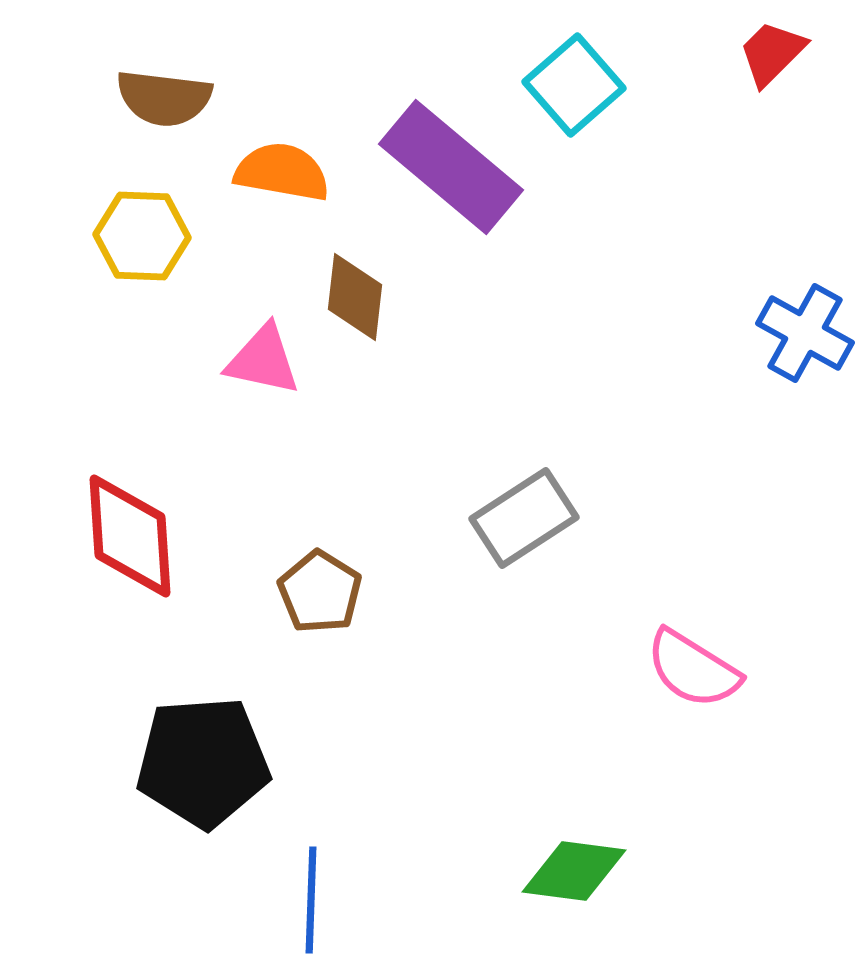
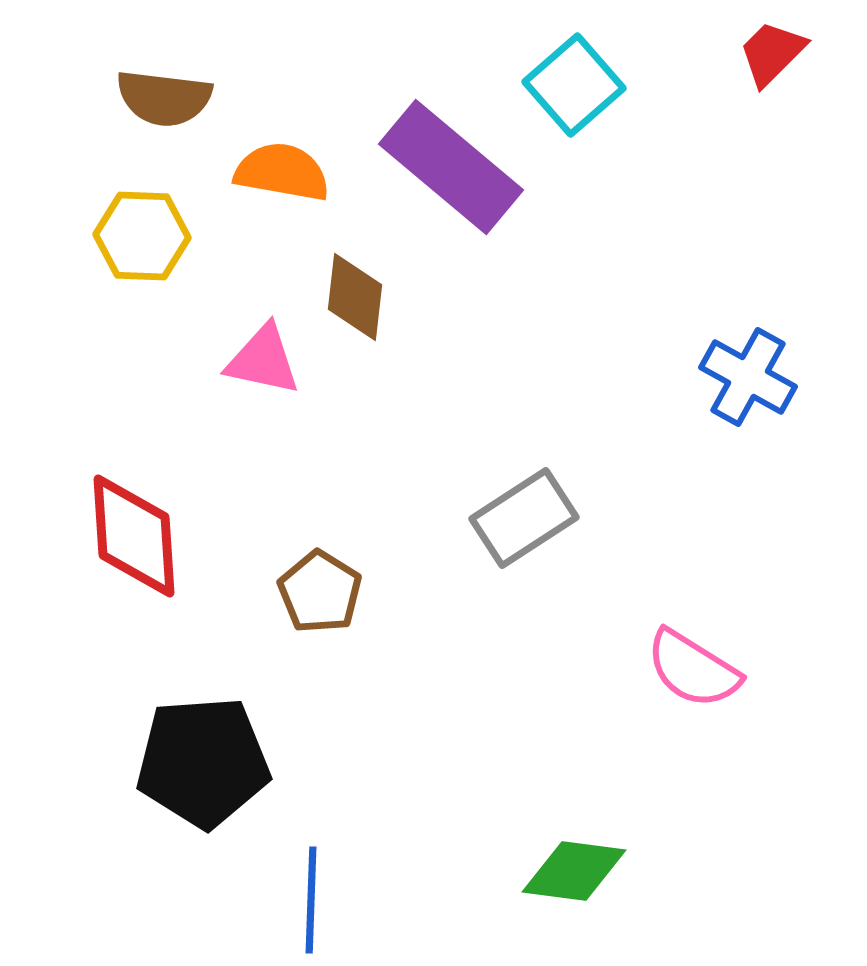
blue cross: moved 57 px left, 44 px down
red diamond: moved 4 px right
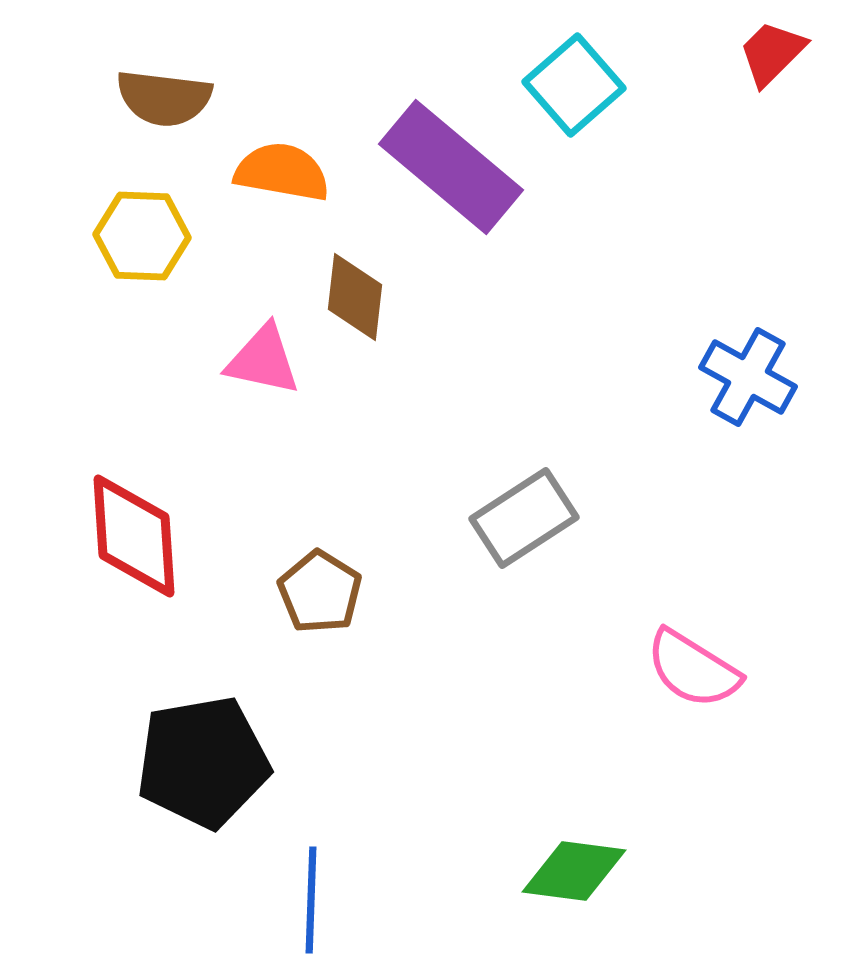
black pentagon: rotated 6 degrees counterclockwise
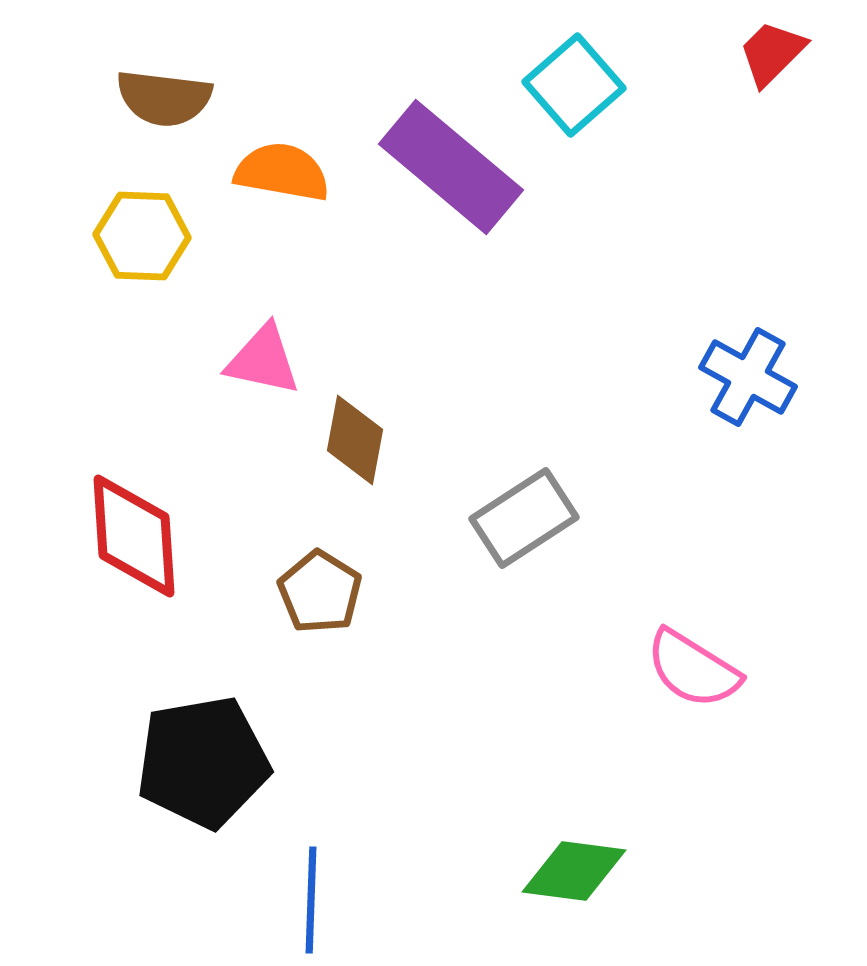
brown diamond: moved 143 px down; rotated 4 degrees clockwise
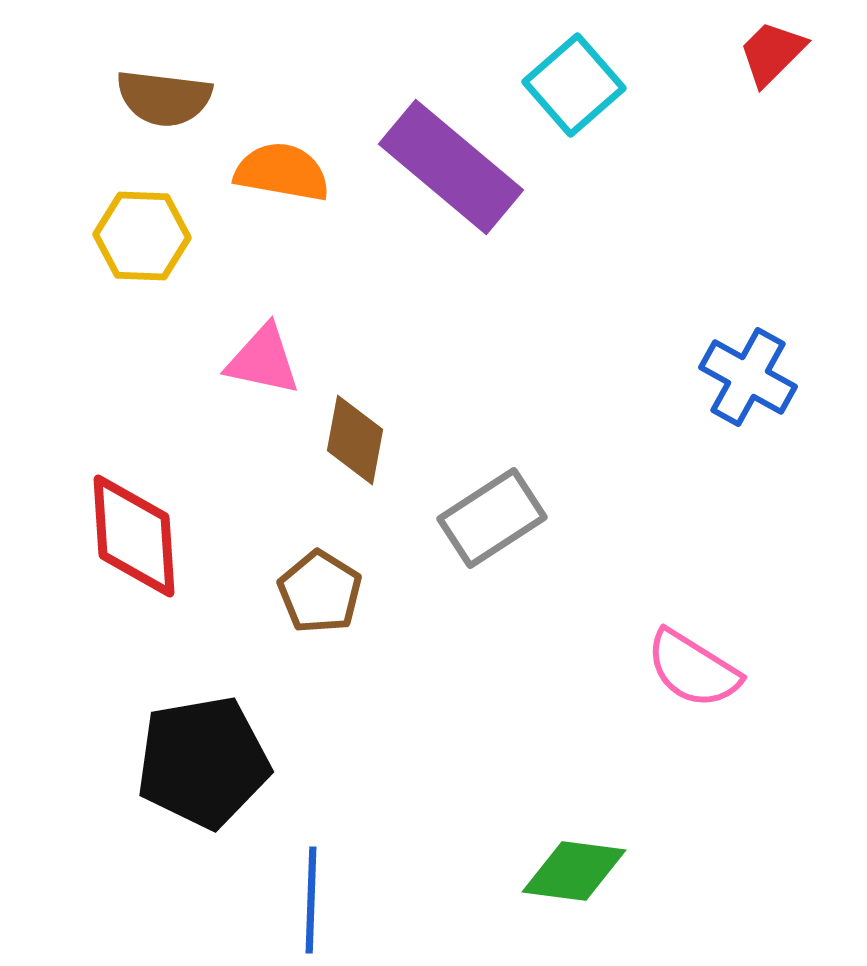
gray rectangle: moved 32 px left
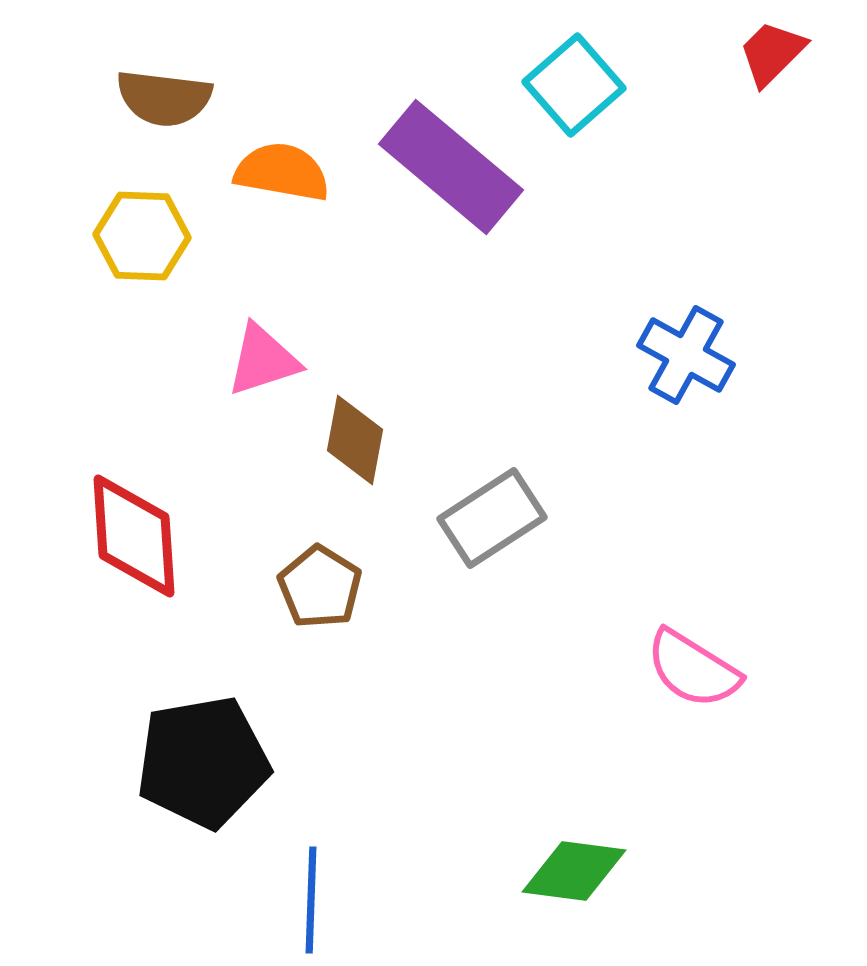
pink triangle: rotated 30 degrees counterclockwise
blue cross: moved 62 px left, 22 px up
brown pentagon: moved 5 px up
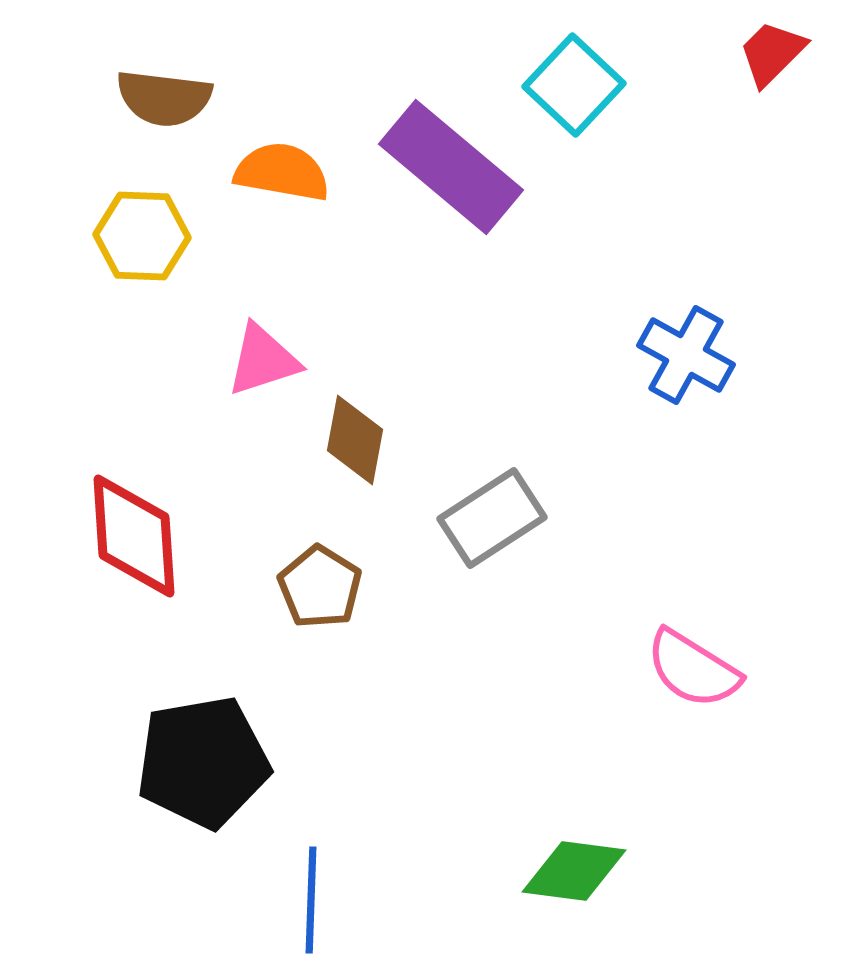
cyan square: rotated 6 degrees counterclockwise
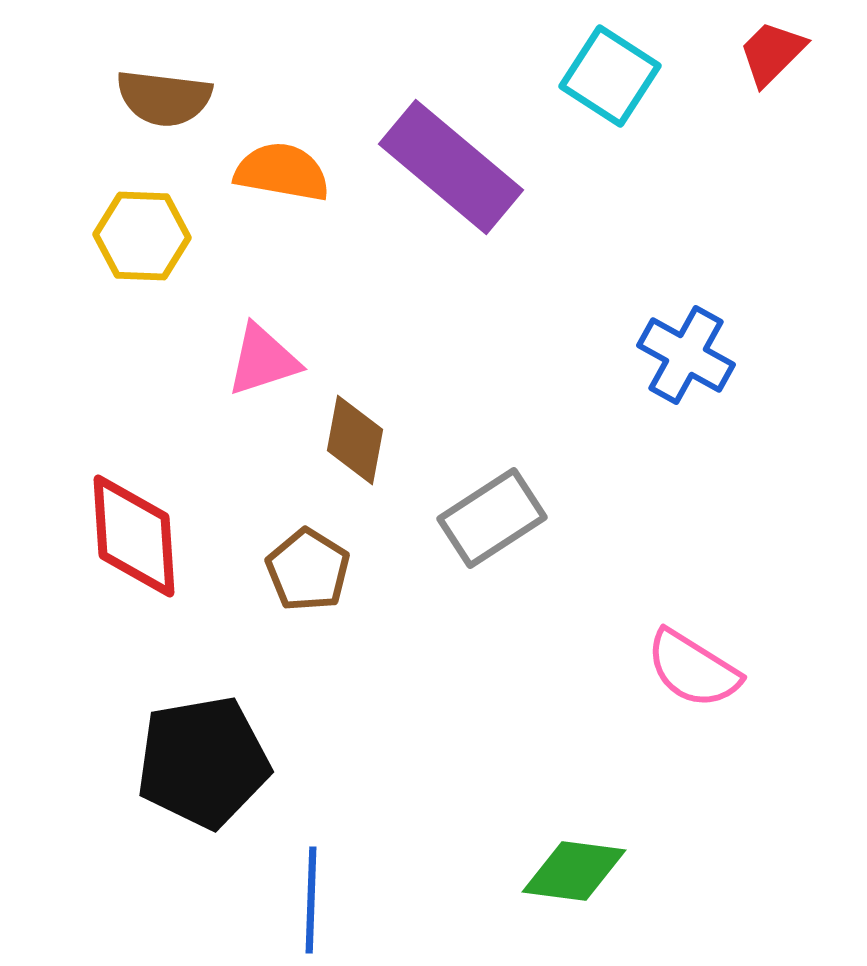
cyan square: moved 36 px right, 9 px up; rotated 10 degrees counterclockwise
brown pentagon: moved 12 px left, 17 px up
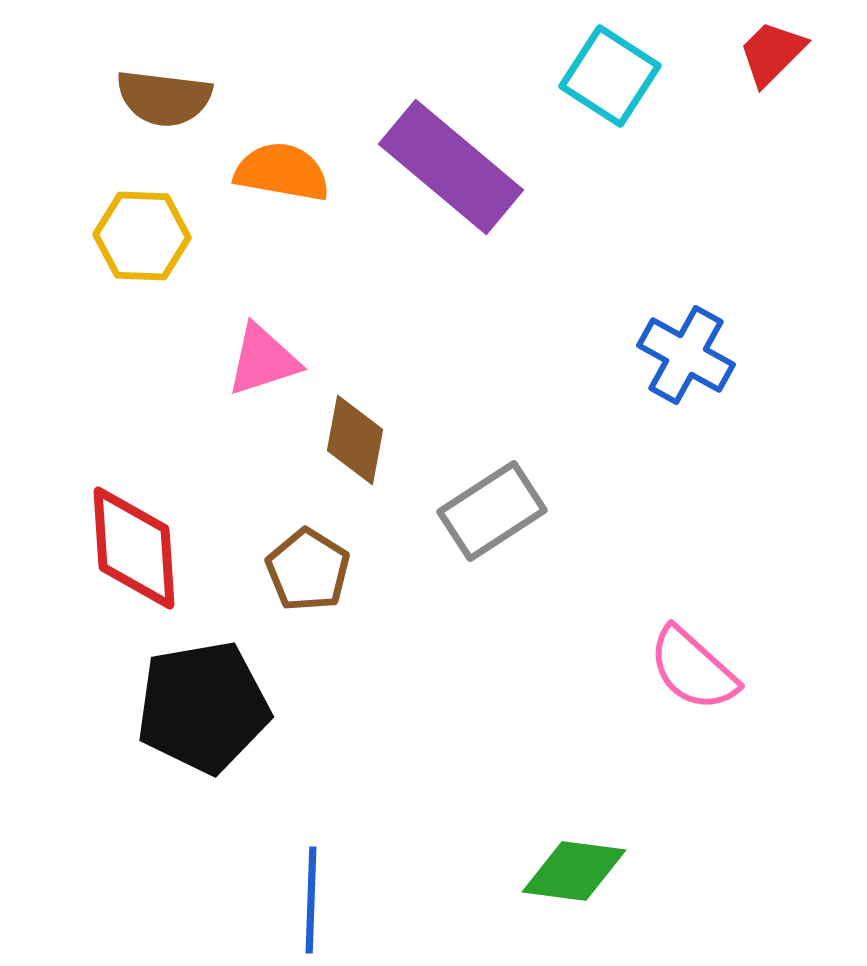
gray rectangle: moved 7 px up
red diamond: moved 12 px down
pink semicircle: rotated 10 degrees clockwise
black pentagon: moved 55 px up
